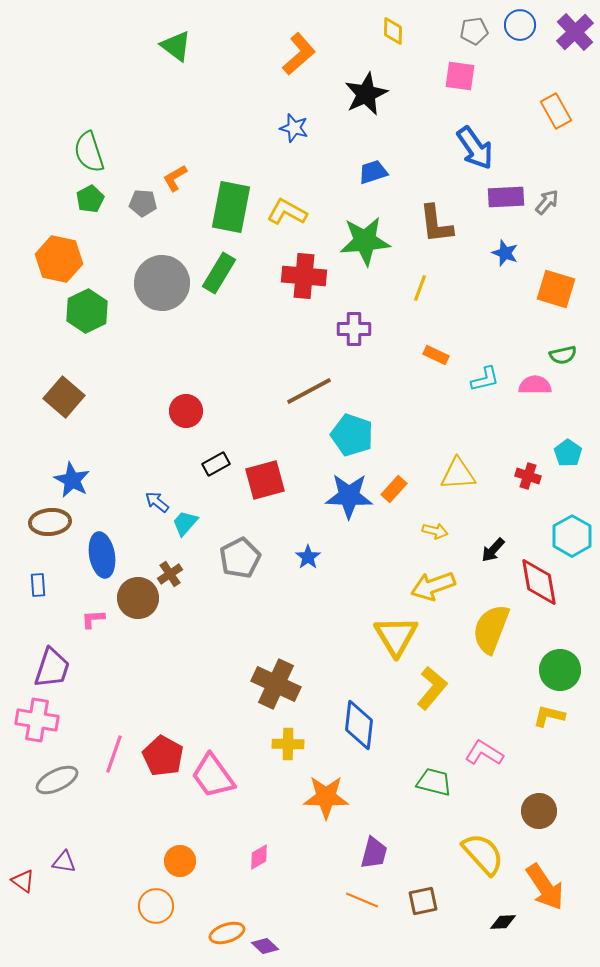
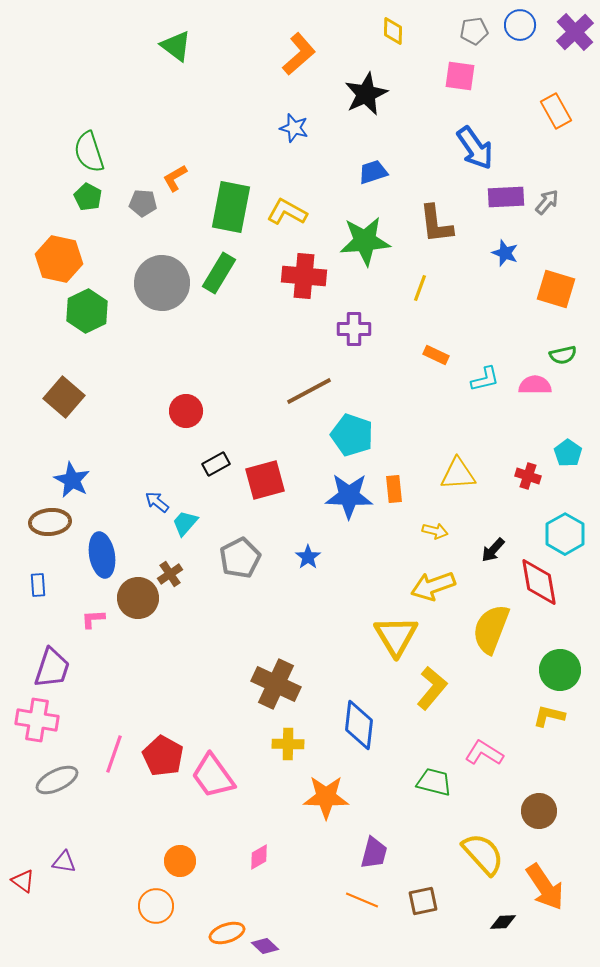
green pentagon at (90, 199): moved 2 px left, 2 px up; rotated 16 degrees counterclockwise
orange rectangle at (394, 489): rotated 48 degrees counterclockwise
cyan hexagon at (572, 536): moved 7 px left, 2 px up
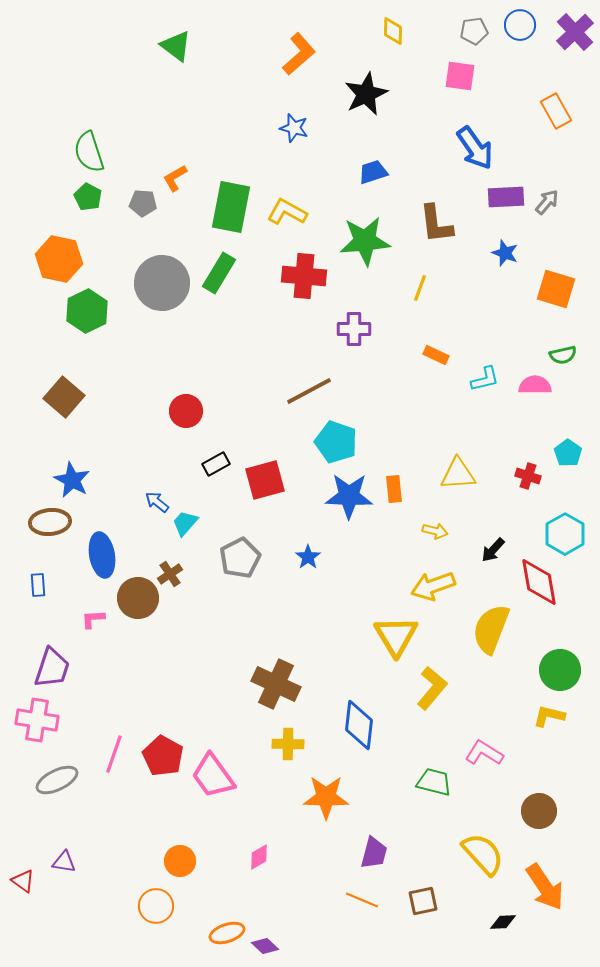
cyan pentagon at (352, 435): moved 16 px left, 7 px down
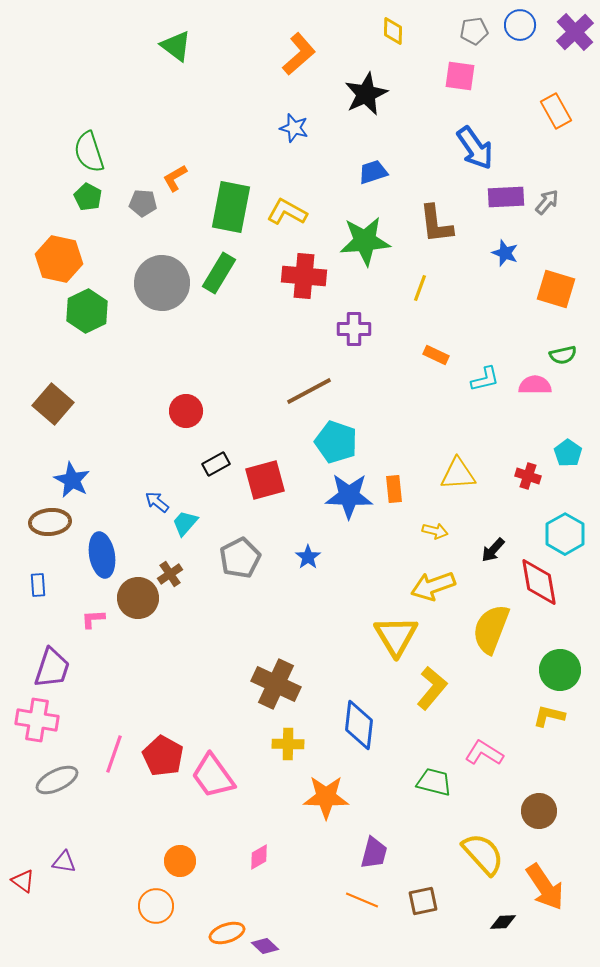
brown square at (64, 397): moved 11 px left, 7 px down
